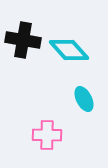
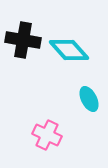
cyan ellipse: moved 5 px right
pink cross: rotated 24 degrees clockwise
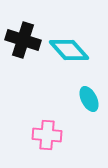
black cross: rotated 8 degrees clockwise
pink cross: rotated 20 degrees counterclockwise
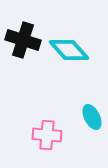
cyan ellipse: moved 3 px right, 18 px down
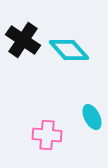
black cross: rotated 16 degrees clockwise
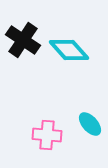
cyan ellipse: moved 2 px left, 7 px down; rotated 15 degrees counterclockwise
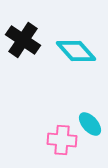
cyan diamond: moved 7 px right, 1 px down
pink cross: moved 15 px right, 5 px down
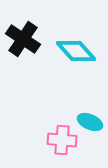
black cross: moved 1 px up
cyan ellipse: moved 2 px up; rotated 25 degrees counterclockwise
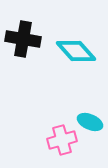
black cross: rotated 24 degrees counterclockwise
pink cross: rotated 20 degrees counterclockwise
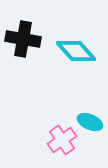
pink cross: rotated 20 degrees counterclockwise
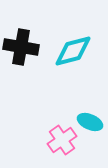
black cross: moved 2 px left, 8 px down
cyan diamond: moved 3 px left; rotated 63 degrees counterclockwise
